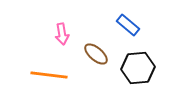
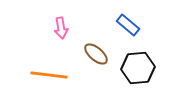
pink arrow: moved 1 px left, 6 px up
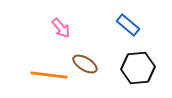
pink arrow: rotated 30 degrees counterclockwise
brown ellipse: moved 11 px left, 10 px down; rotated 10 degrees counterclockwise
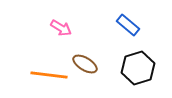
pink arrow: rotated 20 degrees counterclockwise
black hexagon: rotated 12 degrees counterclockwise
